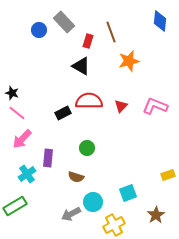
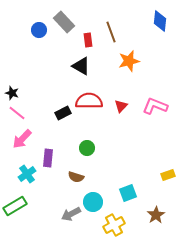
red rectangle: moved 1 px up; rotated 24 degrees counterclockwise
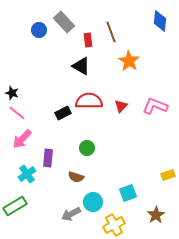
orange star: rotated 25 degrees counterclockwise
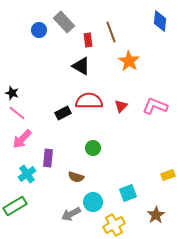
green circle: moved 6 px right
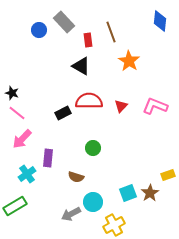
brown star: moved 6 px left, 22 px up
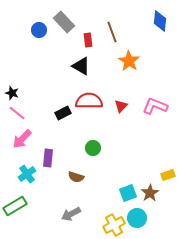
brown line: moved 1 px right
cyan circle: moved 44 px right, 16 px down
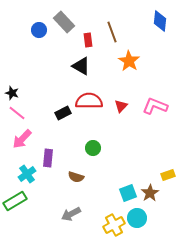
green rectangle: moved 5 px up
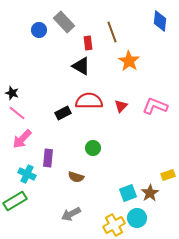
red rectangle: moved 3 px down
cyan cross: rotated 30 degrees counterclockwise
